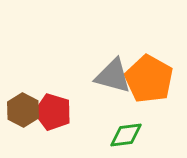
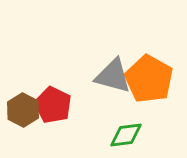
red pentagon: moved 7 px up; rotated 9 degrees clockwise
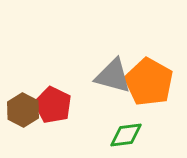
orange pentagon: moved 3 px down
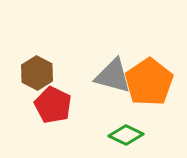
orange pentagon: rotated 9 degrees clockwise
brown hexagon: moved 14 px right, 37 px up
green diamond: rotated 32 degrees clockwise
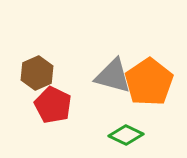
brown hexagon: rotated 8 degrees clockwise
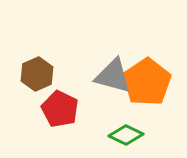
brown hexagon: moved 1 px down
orange pentagon: moved 2 px left
red pentagon: moved 7 px right, 4 px down
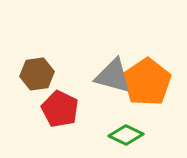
brown hexagon: rotated 16 degrees clockwise
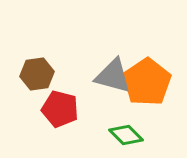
red pentagon: rotated 12 degrees counterclockwise
green diamond: rotated 20 degrees clockwise
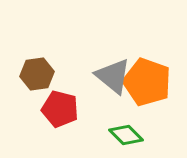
gray triangle: rotated 24 degrees clockwise
orange pentagon: rotated 18 degrees counterclockwise
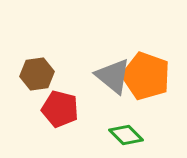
orange pentagon: moved 1 px left, 6 px up
